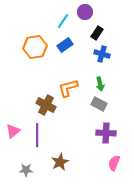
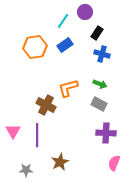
green arrow: rotated 56 degrees counterclockwise
pink triangle: rotated 21 degrees counterclockwise
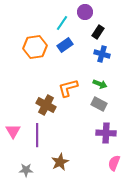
cyan line: moved 1 px left, 2 px down
black rectangle: moved 1 px right, 1 px up
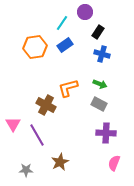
pink triangle: moved 7 px up
purple line: rotated 30 degrees counterclockwise
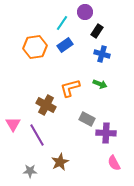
black rectangle: moved 1 px left, 1 px up
orange L-shape: moved 2 px right
gray rectangle: moved 12 px left, 15 px down
pink semicircle: rotated 49 degrees counterclockwise
gray star: moved 4 px right, 1 px down
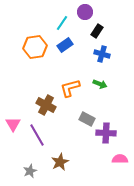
pink semicircle: moved 6 px right, 4 px up; rotated 119 degrees clockwise
gray star: rotated 24 degrees counterclockwise
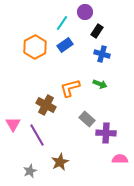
orange hexagon: rotated 20 degrees counterclockwise
gray rectangle: rotated 14 degrees clockwise
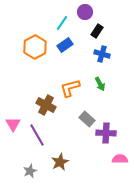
green arrow: rotated 40 degrees clockwise
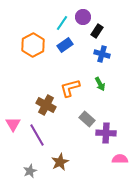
purple circle: moved 2 px left, 5 px down
orange hexagon: moved 2 px left, 2 px up
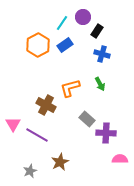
orange hexagon: moved 5 px right
purple line: rotated 30 degrees counterclockwise
